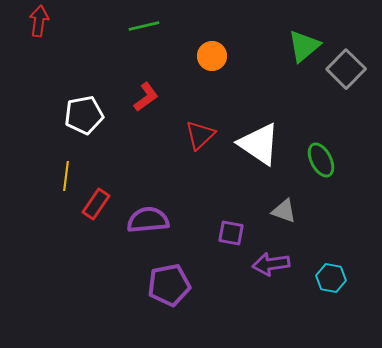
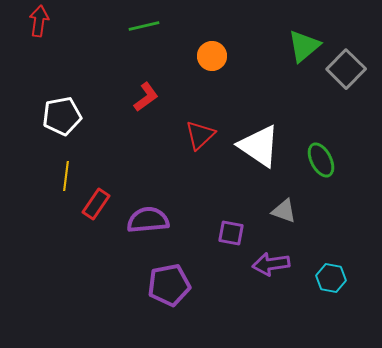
white pentagon: moved 22 px left, 1 px down
white triangle: moved 2 px down
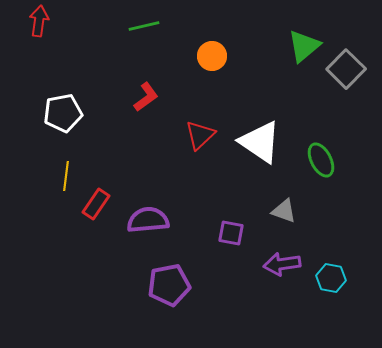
white pentagon: moved 1 px right, 3 px up
white triangle: moved 1 px right, 4 px up
purple arrow: moved 11 px right
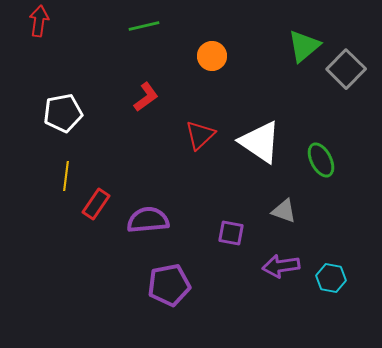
purple arrow: moved 1 px left, 2 px down
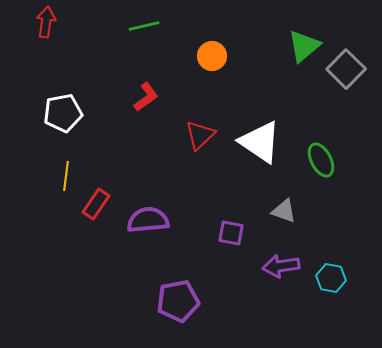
red arrow: moved 7 px right, 1 px down
purple pentagon: moved 9 px right, 16 px down
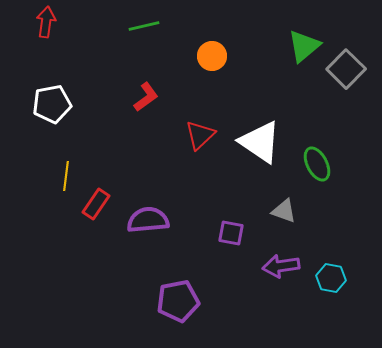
white pentagon: moved 11 px left, 9 px up
green ellipse: moved 4 px left, 4 px down
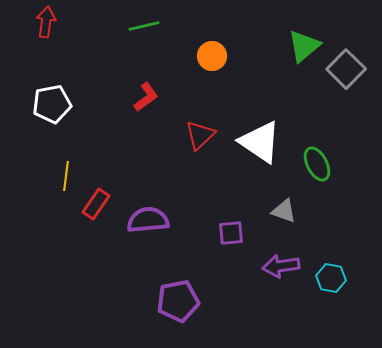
purple square: rotated 16 degrees counterclockwise
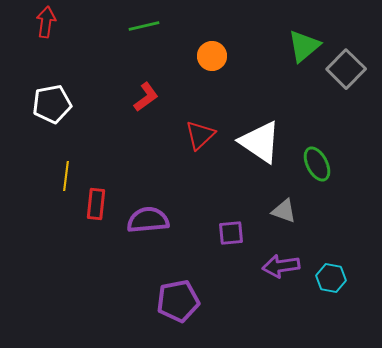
red rectangle: rotated 28 degrees counterclockwise
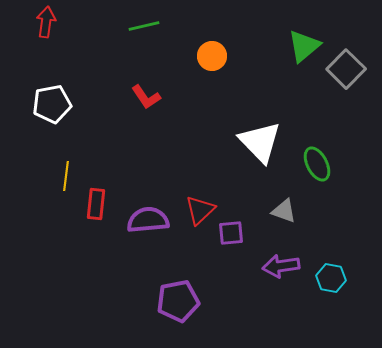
red L-shape: rotated 92 degrees clockwise
red triangle: moved 75 px down
white triangle: rotated 12 degrees clockwise
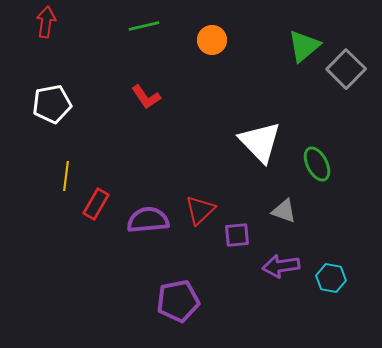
orange circle: moved 16 px up
red rectangle: rotated 24 degrees clockwise
purple square: moved 6 px right, 2 px down
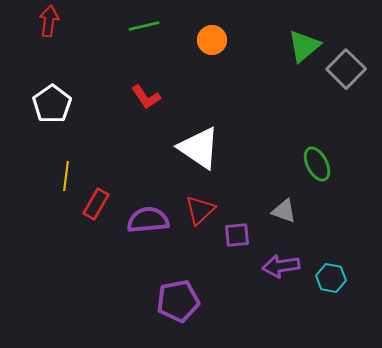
red arrow: moved 3 px right, 1 px up
white pentagon: rotated 24 degrees counterclockwise
white triangle: moved 61 px left, 6 px down; rotated 12 degrees counterclockwise
